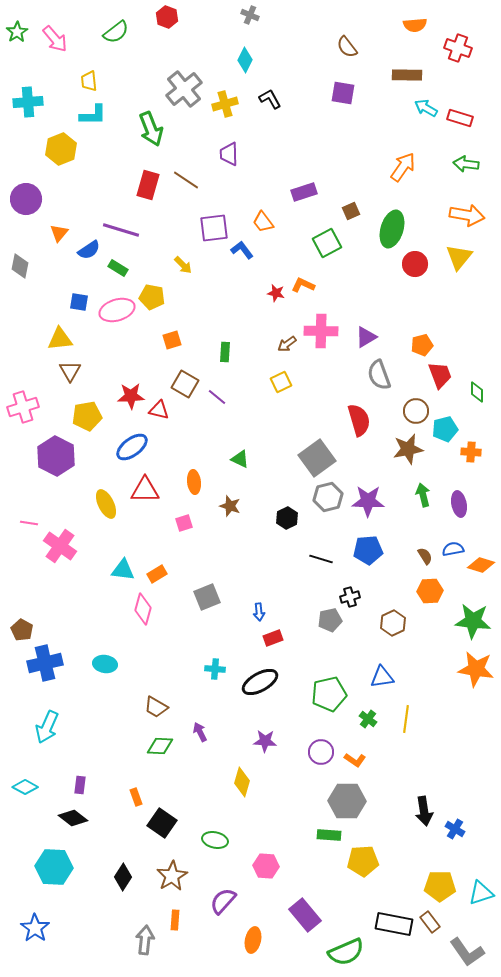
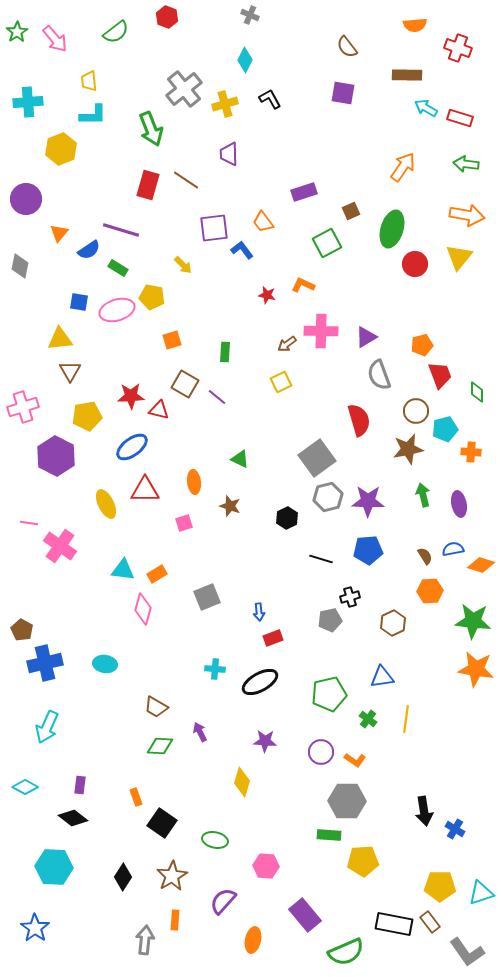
red star at (276, 293): moved 9 px left, 2 px down
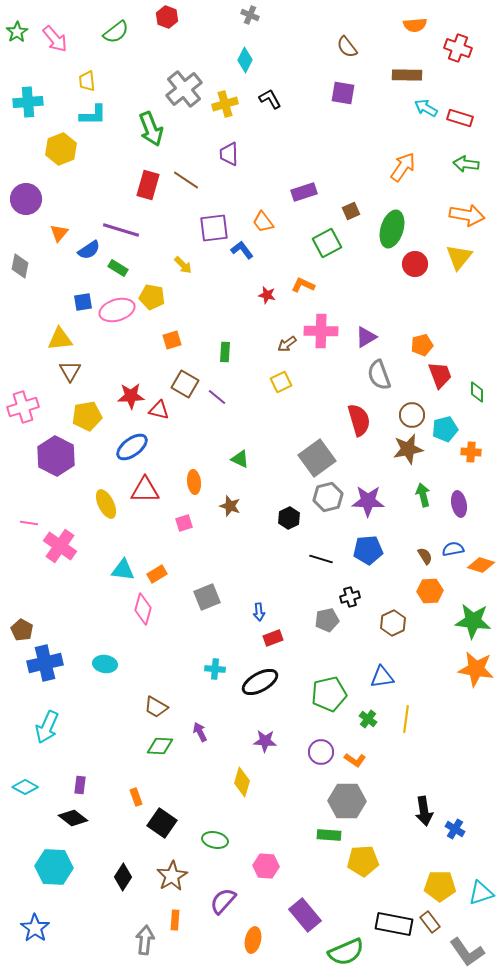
yellow trapezoid at (89, 81): moved 2 px left
blue square at (79, 302): moved 4 px right; rotated 18 degrees counterclockwise
brown circle at (416, 411): moved 4 px left, 4 px down
black hexagon at (287, 518): moved 2 px right
gray pentagon at (330, 620): moved 3 px left
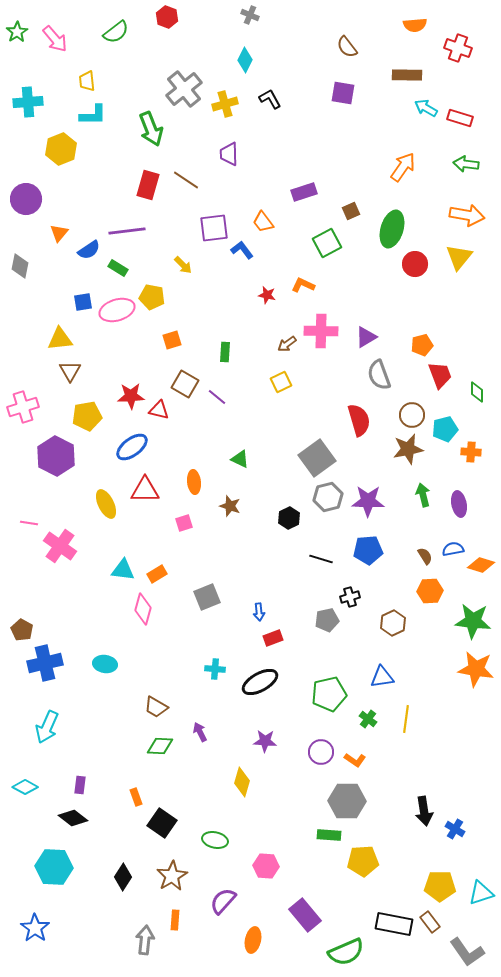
purple line at (121, 230): moved 6 px right, 1 px down; rotated 24 degrees counterclockwise
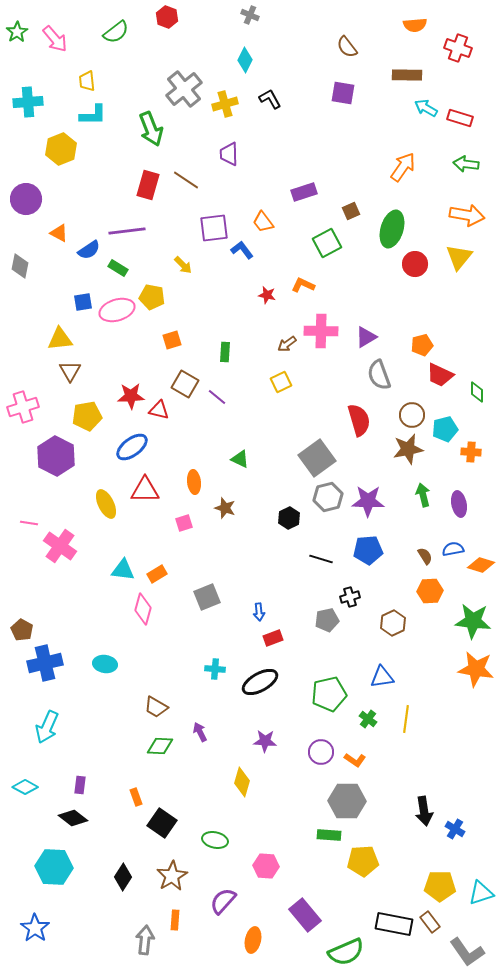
orange triangle at (59, 233): rotated 42 degrees counterclockwise
red trapezoid at (440, 375): rotated 136 degrees clockwise
brown star at (230, 506): moved 5 px left, 2 px down
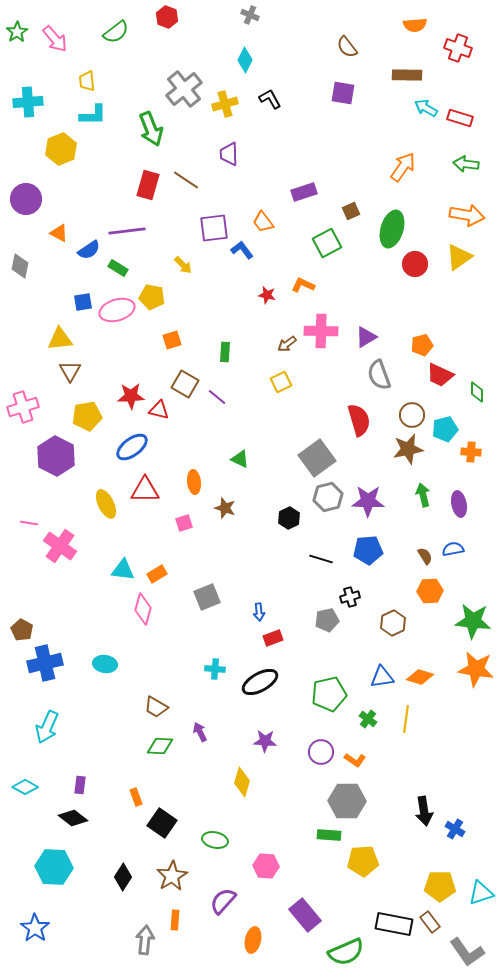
yellow triangle at (459, 257): rotated 16 degrees clockwise
orange diamond at (481, 565): moved 61 px left, 112 px down
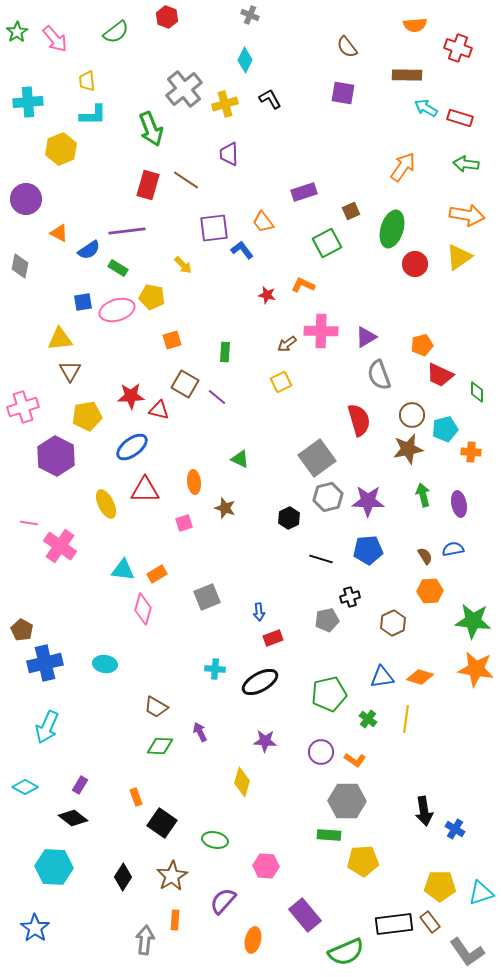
purple rectangle at (80, 785): rotated 24 degrees clockwise
black rectangle at (394, 924): rotated 18 degrees counterclockwise
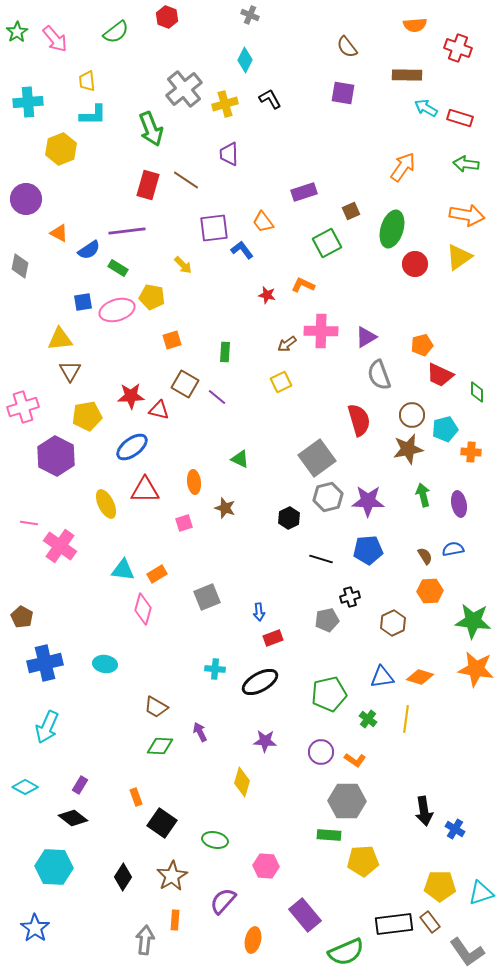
brown pentagon at (22, 630): moved 13 px up
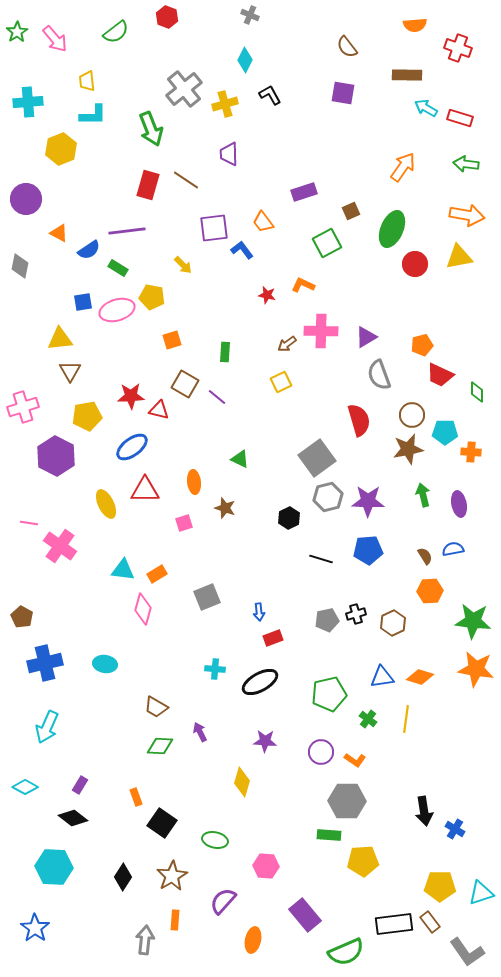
black L-shape at (270, 99): moved 4 px up
green ellipse at (392, 229): rotated 6 degrees clockwise
yellow triangle at (459, 257): rotated 24 degrees clockwise
cyan pentagon at (445, 429): moved 3 px down; rotated 15 degrees clockwise
black cross at (350, 597): moved 6 px right, 17 px down
